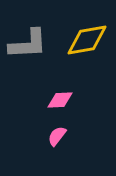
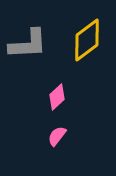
yellow diamond: rotated 27 degrees counterclockwise
pink diamond: moved 3 px left, 3 px up; rotated 40 degrees counterclockwise
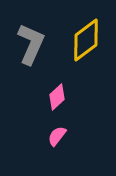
yellow diamond: moved 1 px left
gray L-shape: moved 3 px right; rotated 63 degrees counterclockwise
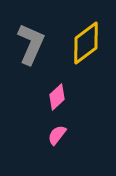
yellow diamond: moved 3 px down
pink semicircle: moved 1 px up
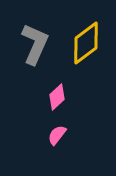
gray L-shape: moved 4 px right
